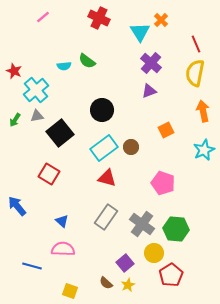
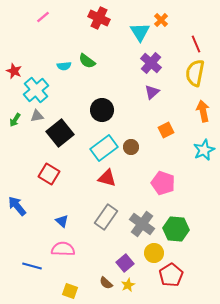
purple triangle: moved 3 px right, 1 px down; rotated 21 degrees counterclockwise
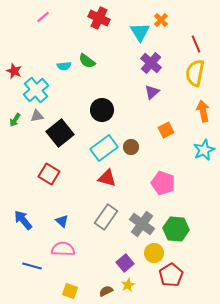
blue arrow: moved 6 px right, 14 px down
brown semicircle: moved 8 px down; rotated 112 degrees clockwise
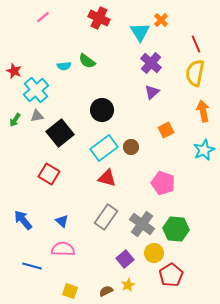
purple square: moved 4 px up
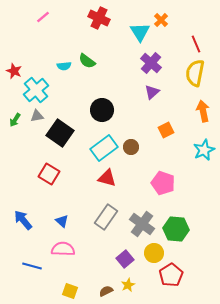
black square: rotated 16 degrees counterclockwise
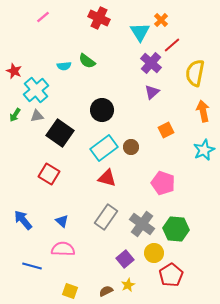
red line: moved 24 px left, 1 px down; rotated 72 degrees clockwise
green arrow: moved 5 px up
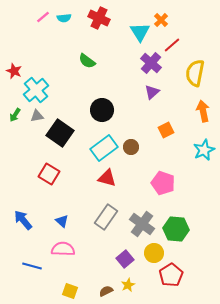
cyan semicircle: moved 48 px up
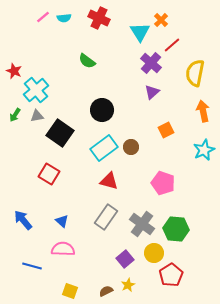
red triangle: moved 2 px right, 3 px down
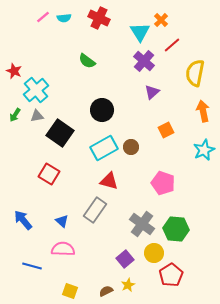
purple cross: moved 7 px left, 2 px up
cyan rectangle: rotated 8 degrees clockwise
gray rectangle: moved 11 px left, 7 px up
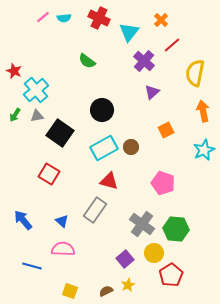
cyan triangle: moved 11 px left; rotated 10 degrees clockwise
